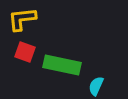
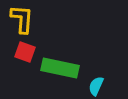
yellow L-shape: rotated 100 degrees clockwise
green rectangle: moved 2 px left, 3 px down
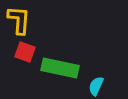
yellow L-shape: moved 3 px left, 1 px down
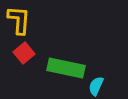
red square: moved 1 px left, 1 px down; rotated 30 degrees clockwise
green rectangle: moved 6 px right
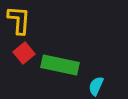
green rectangle: moved 6 px left, 3 px up
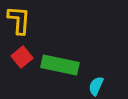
red square: moved 2 px left, 4 px down
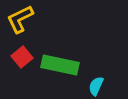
yellow L-shape: moved 1 px right, 1 px up; rotated 120 degrees counterclockwise
